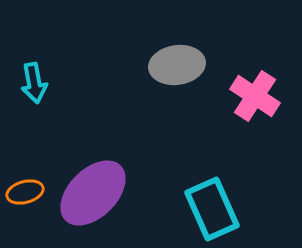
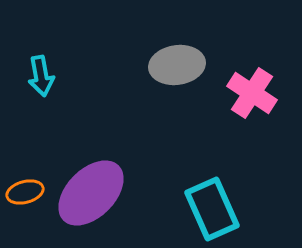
cyan arrow: moved 7 px right, 7 px up
pink cross: moved 3 px left, 3 px up
purple ellipse: moved 2 px left
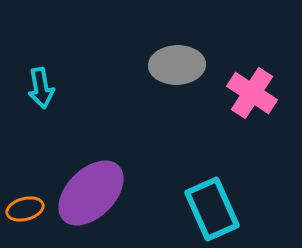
gray ellipse: rotated 6 degrees clockwise
cyan arrow: moved 12 px down
orange ellipse: moved 17 px down
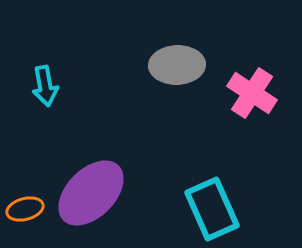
cyan arrow: moved 4 px right, 2 px up
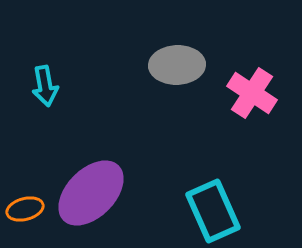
cyan rectangle: moved 1 px right, 2 px down
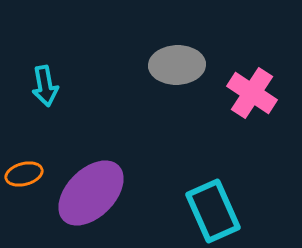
orange ellipse: moved 1 px left, 35 px up
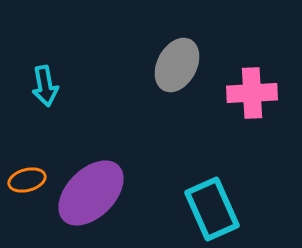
gray ellipse: rotated 60 degrees counterclockwise
pink cross: rotated 36 degrees counterclockwise
orange ellipse: moved 3 px right, 6 px down
cyan rectangle: moved 1 px left, 2 px up
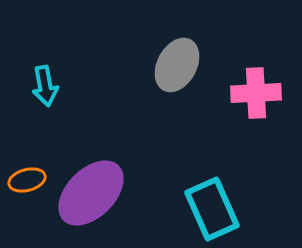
pink cross: moved 4 px right
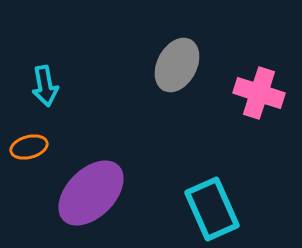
pink cross: moved 3 px right; rotated 21 degrees clockwise
orange ellipse: moved 2 px right, 33 px up
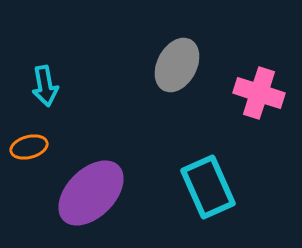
cyan rectangle: moved 4 px left, 22 px up
